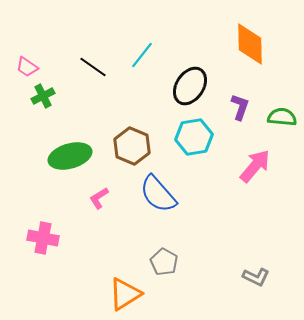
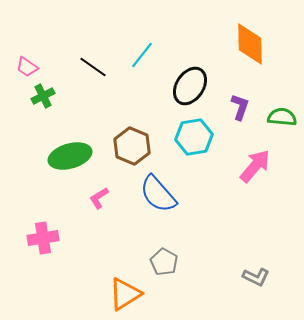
pink cross: rotated 20 degrees counterclockwise
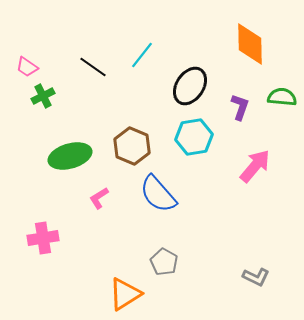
green semicircle: moved 20 px up
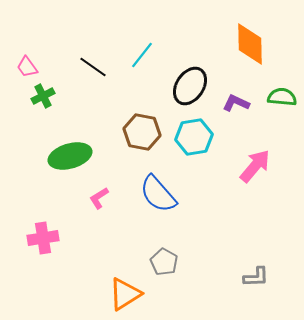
pink trapezoid: rotated 20 degrees clockwise
purple L-shape: moved 4 px left, 4 px up; rotated 84 degrees counterclockwise
brown hexagon: moved 10 px right, 14 px up; rotated 12 degrees counterclockwise
gray L-shape: rotated 28 degrees counterclockwise
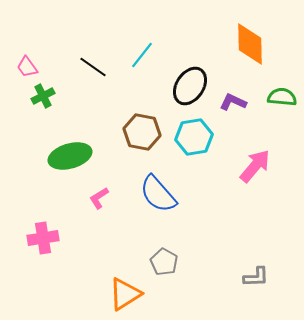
purple L-shape: moved 3 px left, 1 px up
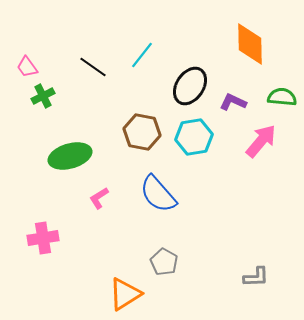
pink arrow: moved 6 px right, 25 px up
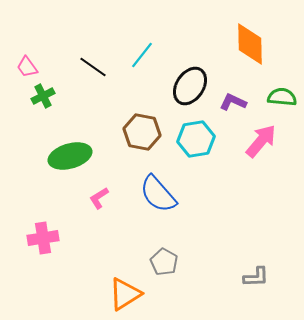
cyan hexagon: moved 2 px right, 2 px down
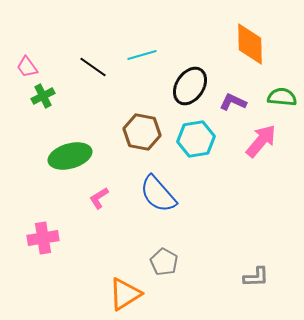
cyan line: rotated 36 degrees clockwise
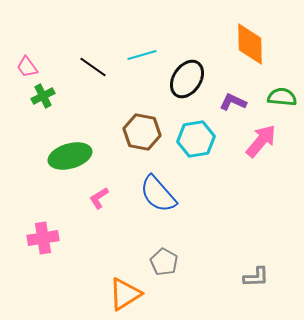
black ellipse: moved 3 px left, 7 px up
